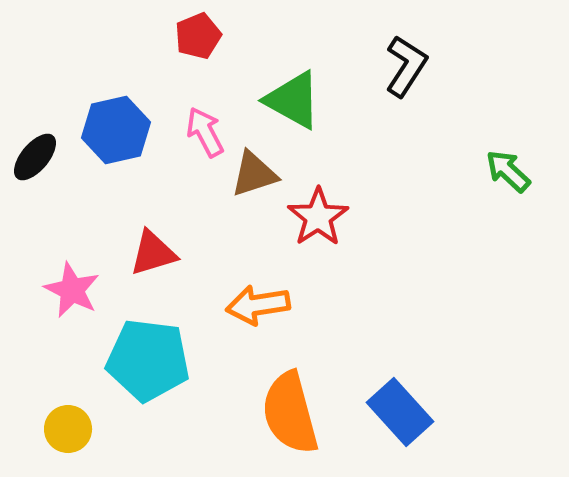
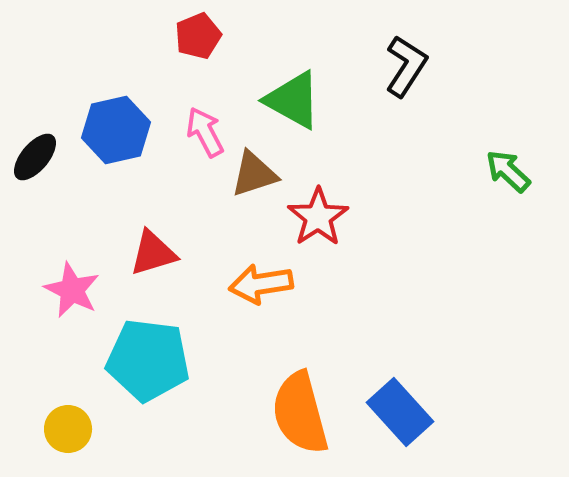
orange arrow: moved 3 px right, 21 px up
orange semicircle: moved 10 px right
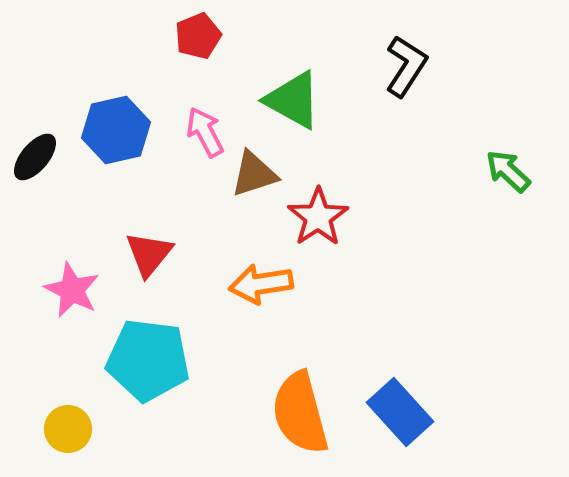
red triangle: moved 4 px left, 1 px down; rotated 34 degrees counterclockwise
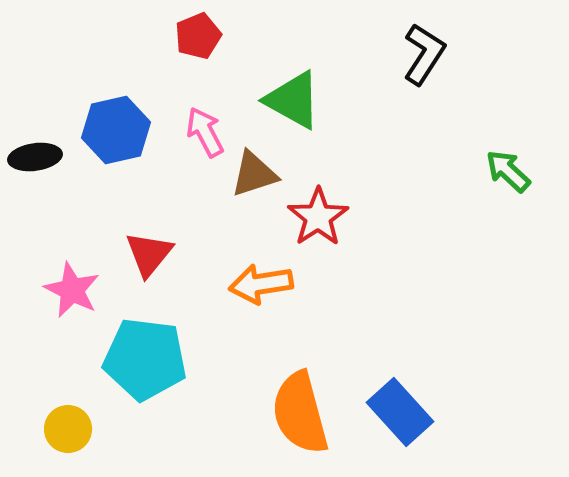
black L-shape: moved 18 px right, 12 px up
black ellipse: rotated 42 degrees clockwise
cyan pentagon: moved 3 px left, 1 px up
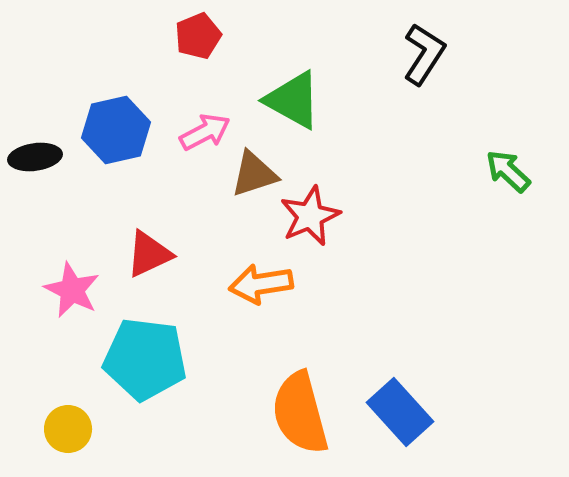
pink arrow: rotated 90 degrees clockwise
red star: moved 8 px left, 1 px up; rotated 10 degrees clockwise
red triangle: rotated 26 degrees clockwise
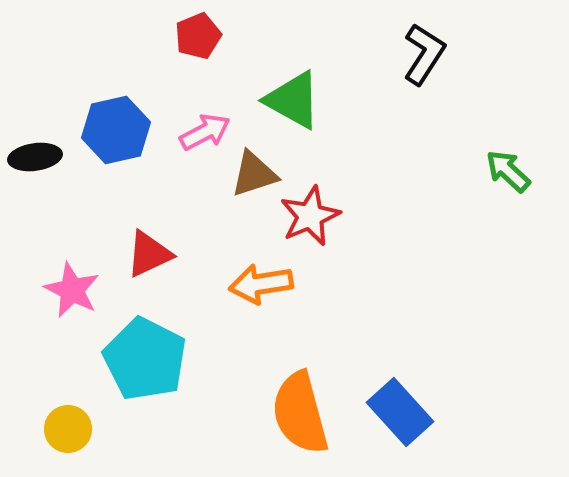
cyan pentagon: rotated 20 degrees clockwise
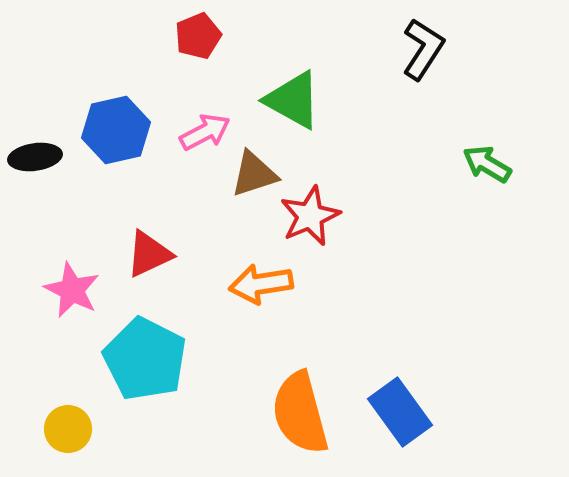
black L-shape: moved 1 px left, 5 px up
green arrow: moved 21 px left, 7 px up; rotated 12 degrees counterclockwise
blue rectangle: rotated 6 degrees clockwise
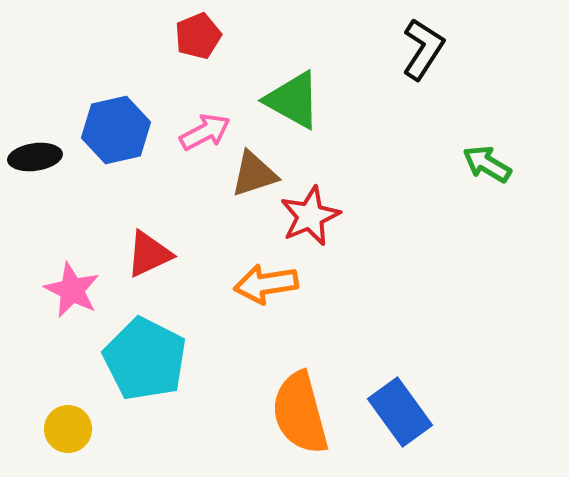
orange arrow: moved 5 px right
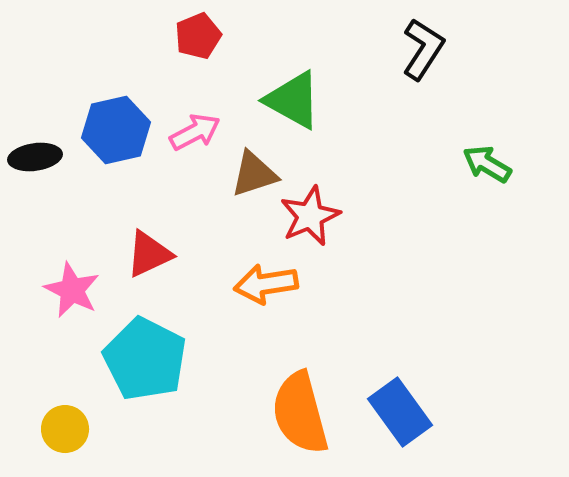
pink arrow: moved 10 px left
yellow circle: moved 3 px left
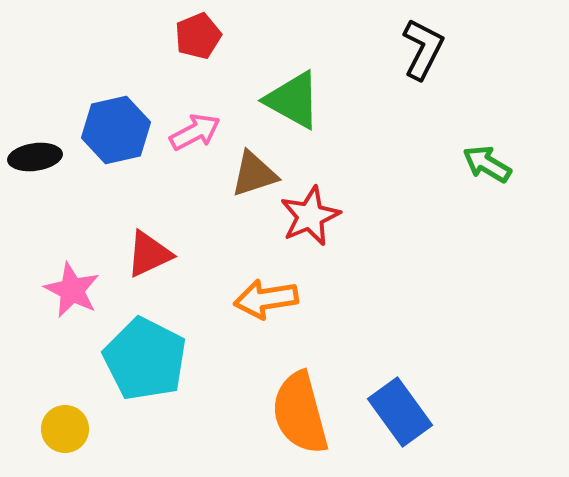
black L-shape: rotated 6 degrees counterclockwise
orange arrow: moved 15 px down
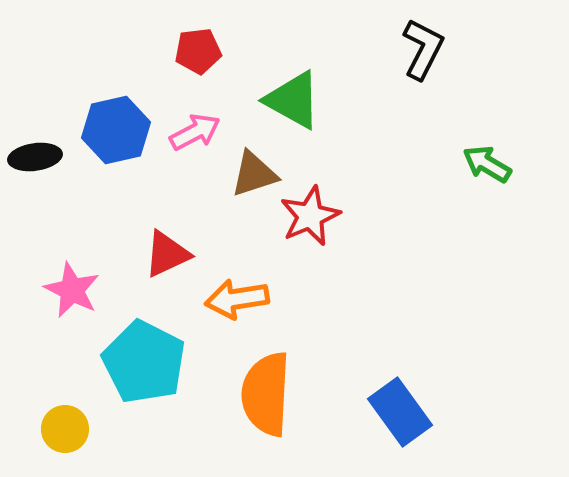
red pentagon: moved 15 px down; rotated 15 degrees clockwise
red triangle: moved 18 px right
orange arrow: moved 29 px left
cyan pentagon: moved 1 px left, 3 px down
orange semicircle: moved 34 px left, 19 px up; rotated 18 degrees clockwise
